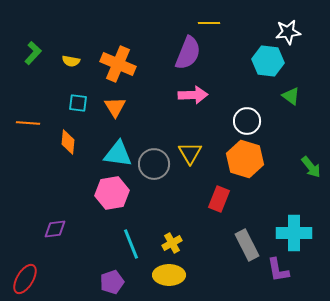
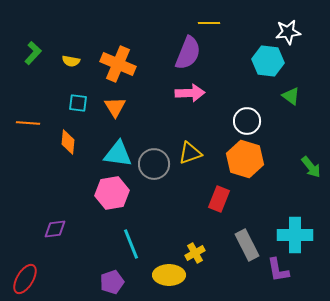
pink arrow: moved 3 px left, 2 px up
yellow triangle: rotated 40 degrees clockwise
cyan cross: moved 1 px right, 2 px down
yellow cross: moved 23 px right, 10 px down
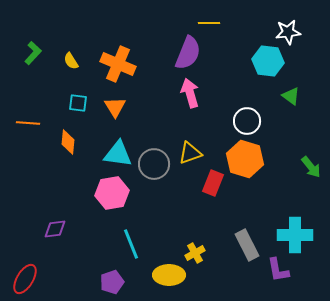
yellow semicircle: rotated 48 degrees clockwise
pink arrow: rotated 104 degrees counterclockwise
red rectangle: moved 6 px left, 16 px up
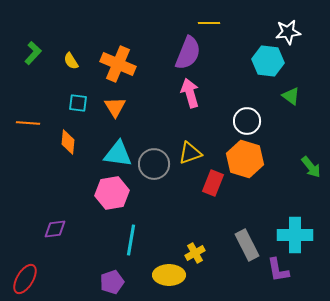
cyan line: moved 4 px up; rotated 32 degrees clockwise
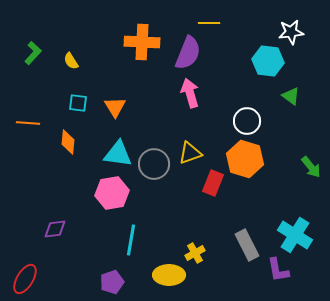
white star: moved 3 px right
orange cross: moved 24 px right, 22 px up; rotated 20 degrees counterclockwise
cyan cross: rotated 32 degrees clockwise
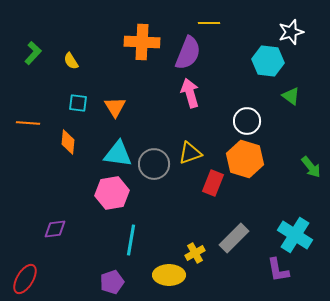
white star: rotated 10 degrees counterclockwise
gray rectangle: moved 13 px left, 7 px up; rotated 72 degrees clockwise
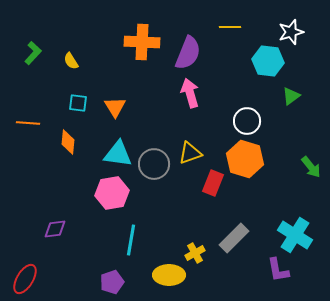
yellow line: moved 21 px right, 4 px down
green triangle: rotated 48 degrees clockwise
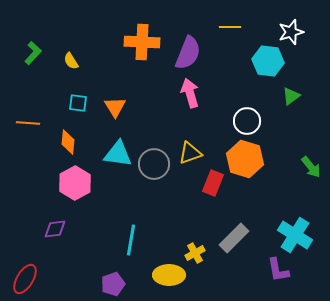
pink hexagon: moved 37 px left, 10 px up; rotated 20 degrees counterclockwise
purple pentagon: moved 1 px right, 2 px down
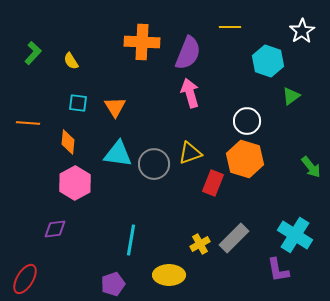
white star: moved 11 px right, 1 px up; rotated 15 degrees counterclockwise
cyan hexagon: rotated 12 degrees clockwise
yellow cross: moved 5 px right, 9 px up
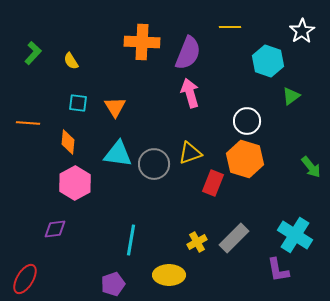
yellow cross: moved 3 px left, 2 px up
